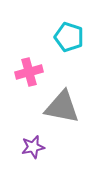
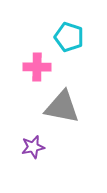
pink cross: moved 8 px right, 5 px up; rotated 16 degrees clockwise
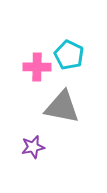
cyan pentagon: moved 18 px down; rotated 8 degrees clockwise
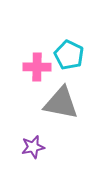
gray triangle: moved 1 px left, 4 px up
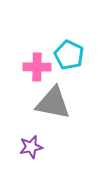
gray triangle: moved 8 px left
purple star: moved 2 px left
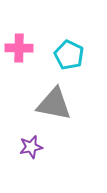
pink cross: moved 18 px left, 19 px up
gray triangle: moved 1 px right, 1 px down
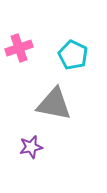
pink cross: rotated 20 degrees counterclockwise
cyan pentagon: moved 4 px right
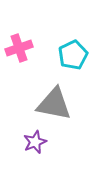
cyan pentagon: rotated 20 degrees clockwise
purple star: moved 4 px right, 5 px up; rotated 10 degrees counterclockwise
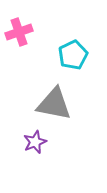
pink cross: moved 16 px up
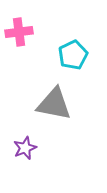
pink cross: rotated 12 degrees clockwise
purple star: moved 10 px left, 6 px down
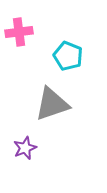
cyan pentagon: moved 5 px left, 1 px down; rotated 24 degrees counterclockwise
gray triangle: moved 2 px left; rotated 30 degrees counterclockwise
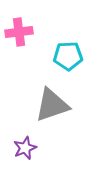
cyan pentagon: rotated 24 degrees counterclockwise
gray triangle: moved 1 px down
